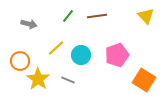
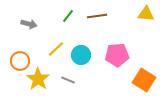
yellow triangle: moved 2 px up; rotated 42 degrees counterclockwise
yellow line: moved 1 px down
pink pentagon: rotated 15 degrees clockwise
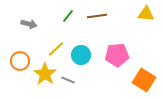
yellow star: moved 7 px right, 5 px up
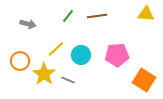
gray arrow: moved 1 px left
yellow star: moved 1 px left
